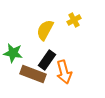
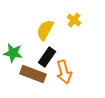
yellow cross: rotated 24 degrees counterclockwise
black rectangle: moved 3 px up
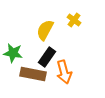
brown rectangle: rotated 10 degrees counterclockwise
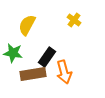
yellow semicircle: moved 18 px left, 5 px up
brown rectangle: rotated 20 degrees counterclockwise
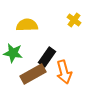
yellow semicircle: rotated 60 degrees clockwise
brown rectangle: rotated 20 degrees counterclockwise
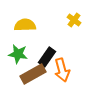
yellow semicircle: moved 2 px left
green star: moved 5 px right, 1 px down
orange arrow: moved 2 px left, 2 px up
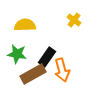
green star: moved 1 px left
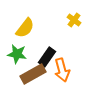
yellow semicircle: moved 3 px down; rotated 130 degrees clockwise
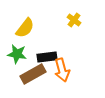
black rectangle: rotated 48 degrees clockwise
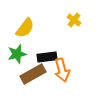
green star: rotated 24 degrees counterclockwise
